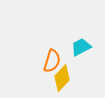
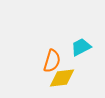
yellow diamond: rotated 40 degrees clockwise
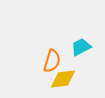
yellow diamond: moved 1 px right, 1 px down
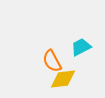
orange semicircle: rotated 135 degrees clockwise
